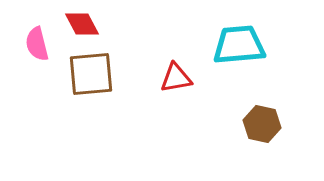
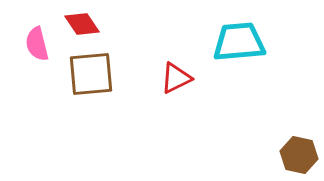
red diamond: rotated 6 degrees counterclockwise
cyan trapezoid: moved 3 px up
red triangle: rotated 16 degrees counterclockwise
brown hexagon: moved 37 px right, 31 px down
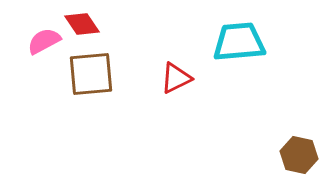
pink semicircle: moved 7 px right, 3 px up; rotated 76 degrees clockwise
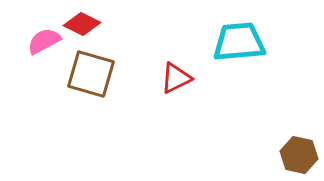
red diamond: rotated 30 degrees counterclockwise
brown square: rotated 21 degrees clockwise
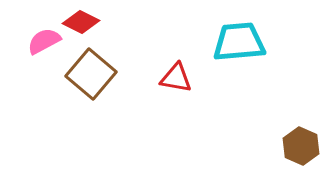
red diamond: moved 1 px left, 2 px up
brown square: rotated 24 degrees clockwise
red triangle: rotated 36 degrees clockwise
brown hexagon: moved 2 px right, 9 px up; rotated 12 degrees clockwise
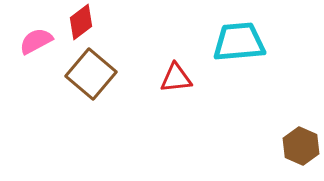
red diamond: rotated 63 degrees counterclockwise
pink semicircle: moved 8 px left
red triangle: rotated 16 degrees counterclockwise
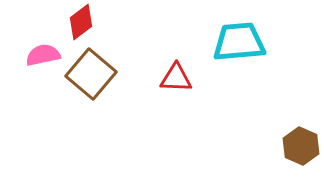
pink semicircle: moved 7 px right, 14 px down; rotated 16 degrees clockwise
red triangle: rotated 8 degrees clockwise
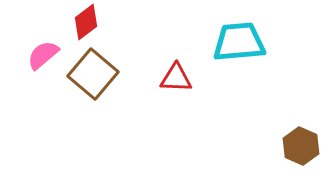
red diamond: moved 5 px right
pink semicircle: rotated 28 degrees counterclockwise
brown square: moved 2 px right
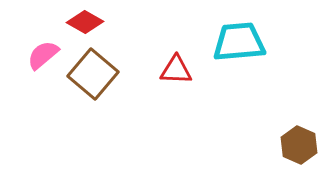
red diamond: moved 1 px left; rotated 66 degrees clockwise
red triangle: moved 8 px up
brown hexagon: moved 2 px left, 1 px up
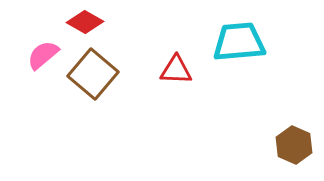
brown hexagon: moved 5 px left
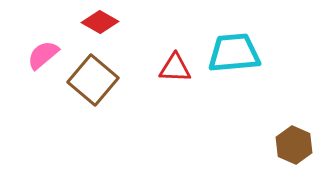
red diamond: moved 15 px right
cyan trapezoid: moved 5 px left, 11 px down
red triangle: moved 1 px left, 2 px up
brown square: moved 6 px down
